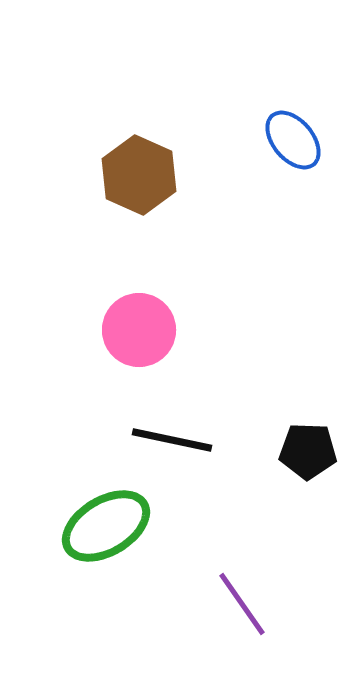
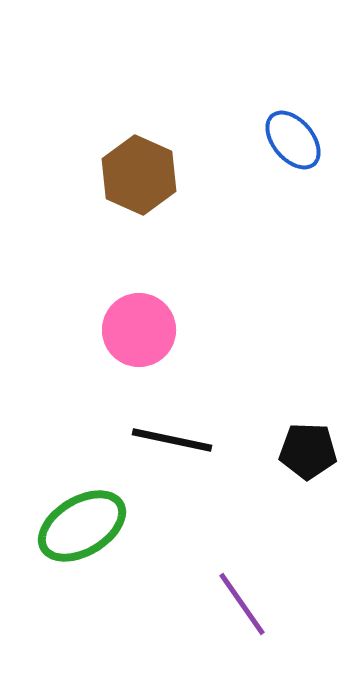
green ellipse: moved 24 px left
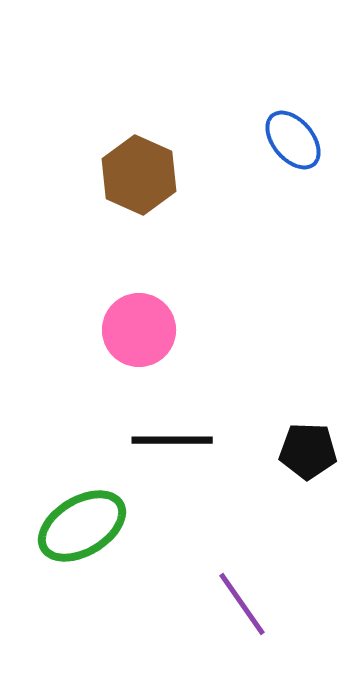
black line: rotated 12 degrees counterclockwise
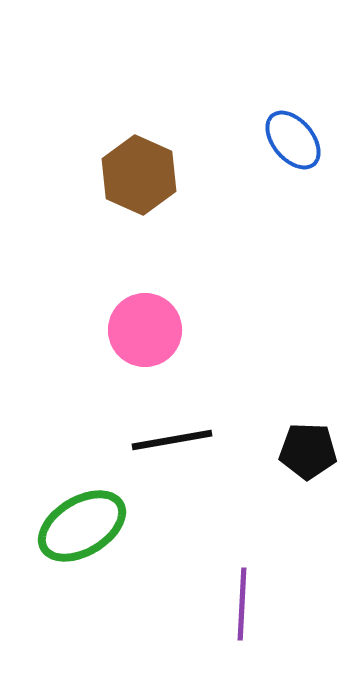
pink circle: moved 6 px right
black line: rotated 10 degrees counterclockwise
purple line: rotated 38 degrees clockwise
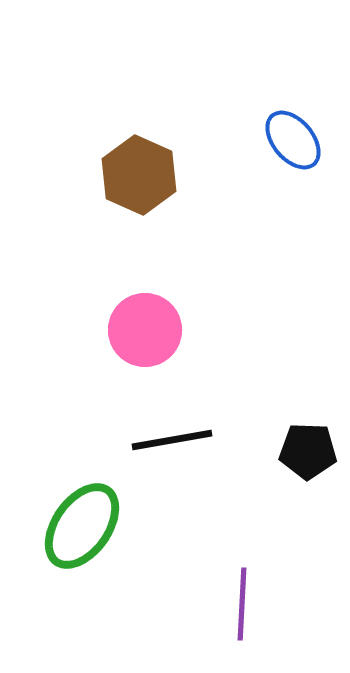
green ellipse: rotated 24 degrees counterclockwise
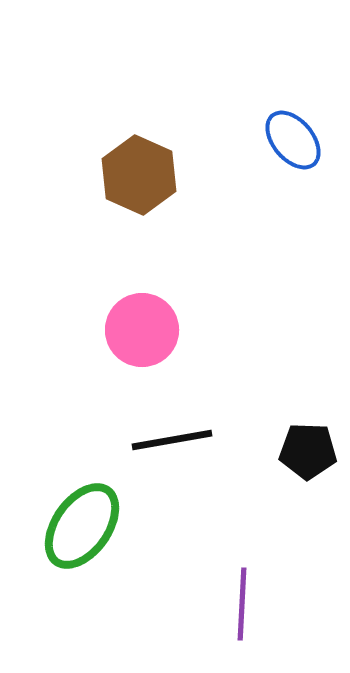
pink circle: moved 3 px left
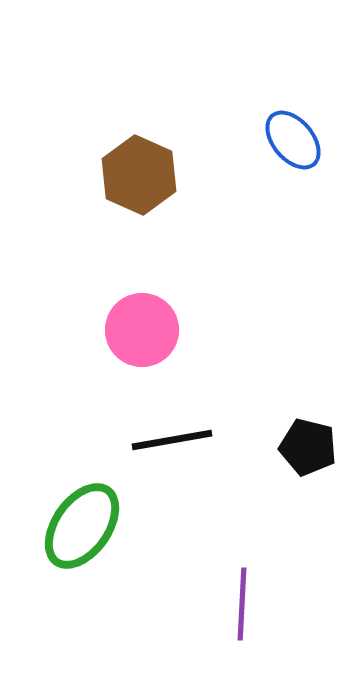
black pentagon: moved 4 px up; rotated 12 degrees clockwise
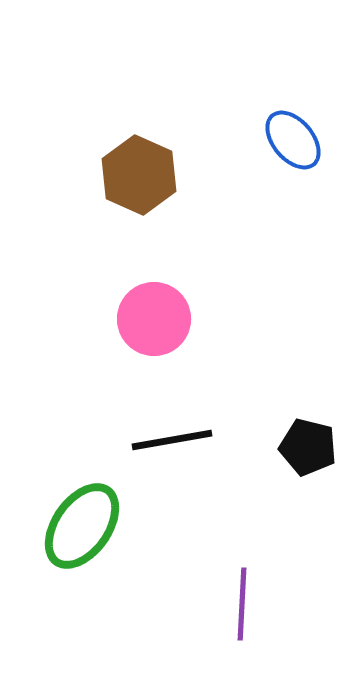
pink circle: moved 12 px right, 11 px up
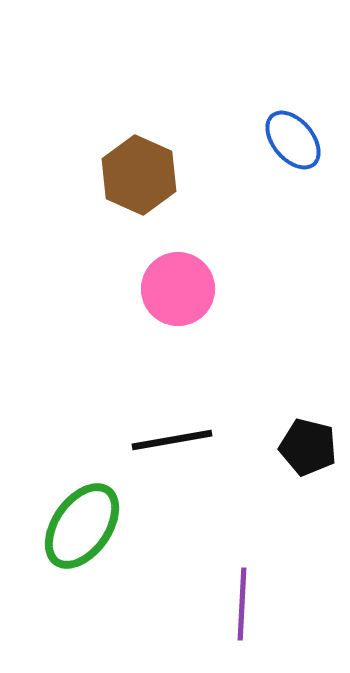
pink circle: moved 24 px right, 30 px up
